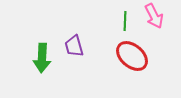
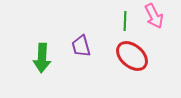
purple trapezoid: moved 7 px right
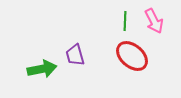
pink arrow: moved 5 px down
purple trapezoid: moved 6 px left, 9 px down
green arrow: moved 11 px down; rotated 104 degrees counterclockwise
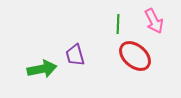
green line: moved 7 px left, 3 px down
red ellipse: moved 3 px right
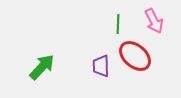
purple trapezoid: moved 26 px right, 11 px down; rotated 15 degrees clockwise
green arrow: moved 2 px up; rotated 36 degrees counterclockwise
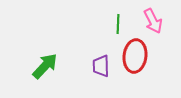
pink arrow: moved 1 px left
red ellipse: rotated 56 degrees clockwise
green arrow: moved 3 px right, 1 px up
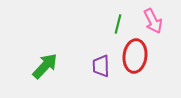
green line: rotated 12 degrees clockwise
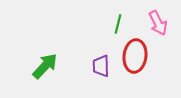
pink arrow: moved 5 px right, 2 px down
